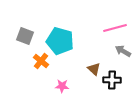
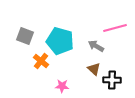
gray arrow: moved 27 px left, 5 px up
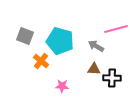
pink line: moved 1 px right, 1 px down
brown triangle: rotated 40 degrees counterclockwise
black cross: moved 2 px up
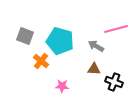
black cross: moved 2 px right, 4 px down; rotated 18 degrees clockwise
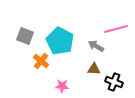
cyan pentagon: rotated 12 degrees clockwise
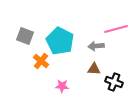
gray arrow: rotated 35 degrees counterclockwise
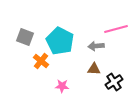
gray square: moved 1 px down
black cross: rotated 36 degrees clockwise
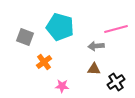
cyan pentagon: moved 14 px up; rotated 12 degrees counterclockwise
orange cross: moved 3 px right, 1 px down; rotated 14 degrees clockwise
black cross: moved 2 px right
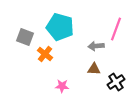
pink line: rotated 55 degrees counterclockwise
orange cross: moved 1 px right, 8 px up; rotated 14 degrees counterclockwise
